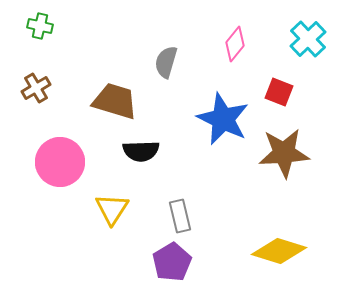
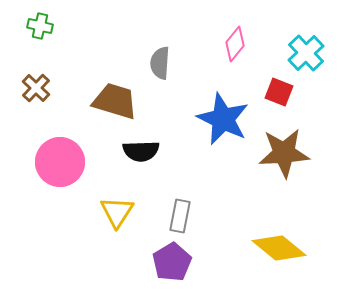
cyan cross: moved 2 px left, 14 px down
gray semicircle: moved 6 px left, 1 px down; rotated 12 degrees counterclockwise
brown cross: rotated 16 degrees counterclockwise
yellow triangle: moved 5 px right, 3 px down
gray rectangle: rotated 24 degrees clockwise
yellow diamond: moved 3 px up; rotated 22 degrees clockwise
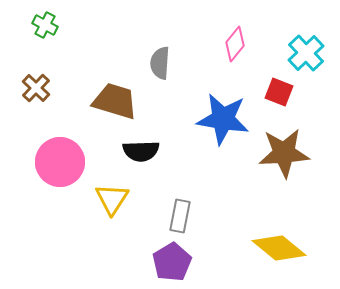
green cross: moved 5 px right, 1 px up; rotated 15 degrees clockwise
blue star: rotated 16 degrees counterclockwise
yellow triangle: moved 5 px left, 13 px up
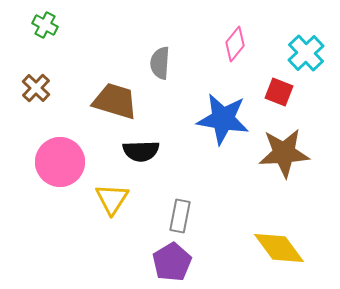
yellow diamond: rotated 14 degrees clockwise
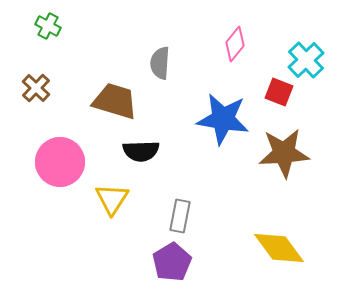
green cross: moved 3 px right, 1 px down
cyan cross: moved 7 px down
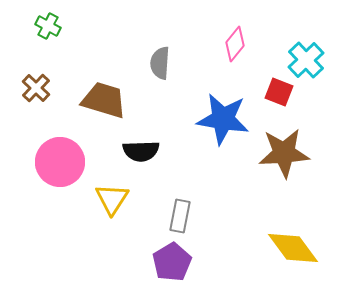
brown trapezoid: moved 11 px left, 1 px up
yellow diamond: moved 14 px right
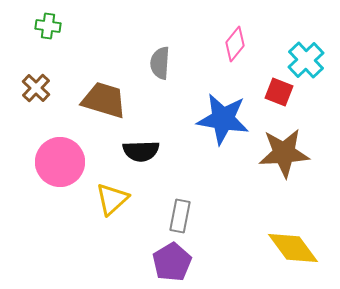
green cross: rotated 20 degrees counterclockwise
yellow triangle: rotated 15 degrees clockwise
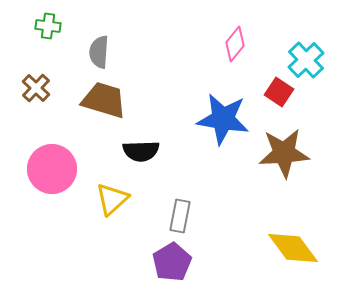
gray semicircle: moved 61 px left, 11 px up
red square: rotated 12 degrees clockwise
pink circle: moved 8 px left, 7 px down
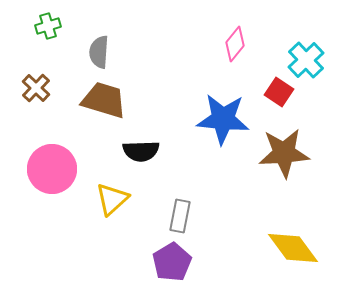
green cross: rotated 25 degrees counterclockwise
blue star: rotated 4 degrees counterclockwise
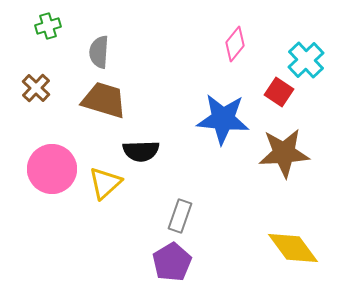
yellow triangle: moved 7 px left, 16 px up
gray rectangle: rotated 8 degrees clockwise
